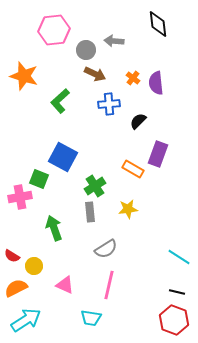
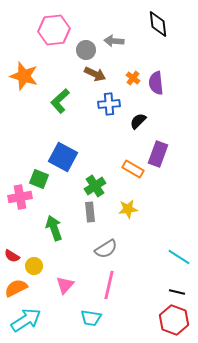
pink triangle: rotated 48 degrees clockwise
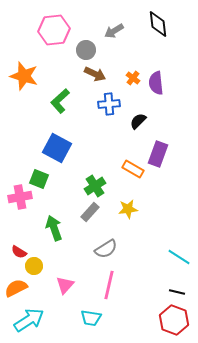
gray arrow: moved 10 px up; rotated 36 degrees counterclockwise
blue square: moved 6 px left, 9 px up
gray rectangle: rotated 48 degrees clockwise
red semicircle: moved 7 px right, 4 px up
cyan arrow: moved 3 px right
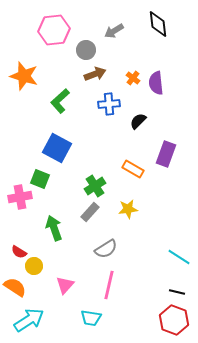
brown arrow: rotated 45 degrees counterclockwise
purple rectangle: moved 8 px right
green square: moved 1 px right
orange semicircle: moved 1 px left, 1 px up; rotated 60 degrees clockwise
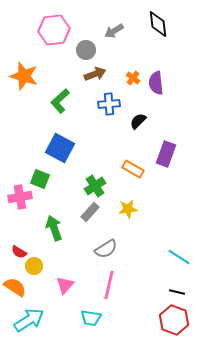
blue square: moved 3 px right
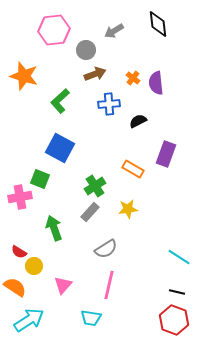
black semicircle: rotated 18 degrees clockwise
pink triangle: moved 2 px left
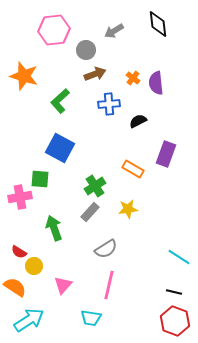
green square: rotated 18 degrees counterclockwise
black line: moved 3 px left
red hexagon: moved 1 px right, 1 px down
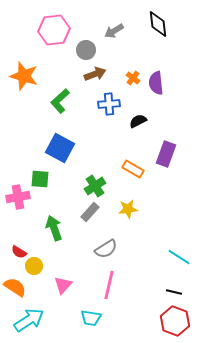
pink cross: moved 2 px left
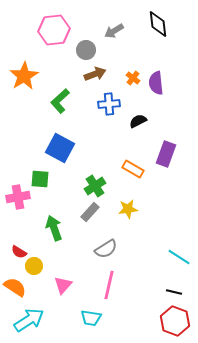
orange star: rotated 24 degrees clockwise
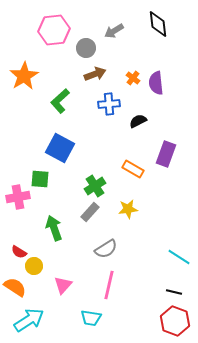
gray circle: moved 2 px up
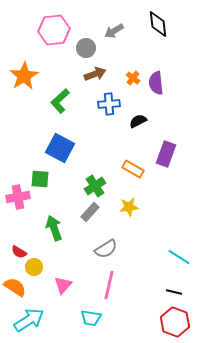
yellow star: moved 1 px right, 2 px up
yellow circle: moved 1 px down
red hexagon: moved 1 px down
